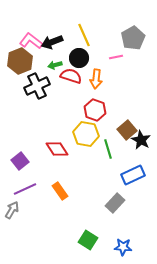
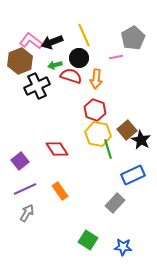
yellow hexagon: moved 12 px right
gray arrow: moved 15 px right, 3 px down
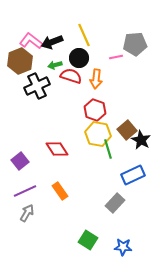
gray pentagon: moved 2 px right, 6 px down; rotated 25 degrees clockwise
purple line: moved 2 px down
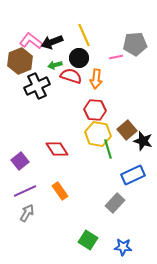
red hexagon: rotated 15 degrees counterclockwise
black star: moved 2 px right, 1 px down; rotated 12 degrees counterclockwise
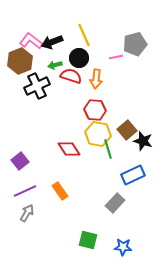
gray pentagon: rotated 10 degrees counterclockwise
red diamond: moved 12 px right
green square: rotated 18 degrees counterclockwise
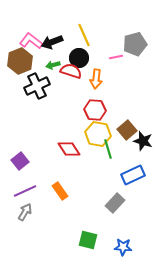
green arrow: moved 2 px left
red semicircle: moved 5 px up
gray arrow: moved 2 px left, 1 px up
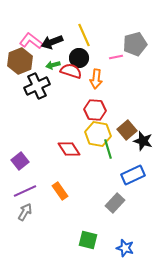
blue star: moved 2 px right, 1 px down; rotated 12 degrees clockwise
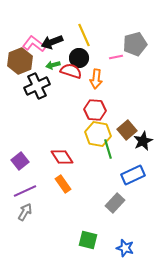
pink L-shape: moved 3 px right, 3 px down
black star: rotated 30 degrees clockwise
red diamond: moved 7 px left, 8 px down
orange rectangle: moved 3 px right, 7 px up
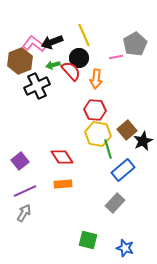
gray pentagon: rotated 15 degrees counterclockwise
red semicircle: rotated 30 degrees clockwise
blue rectangle: moved 10 px left, 5 px up; rotated 15 degrees counterclockwise
orange rectangle: rotated 60 degrees counterclockwise
gray arrow: moved 1 px left, 1 px down
